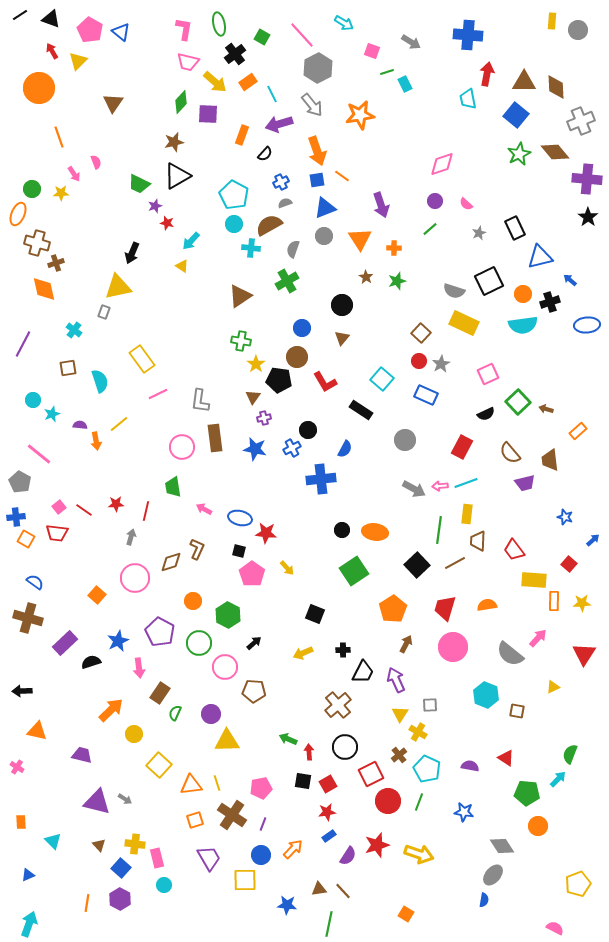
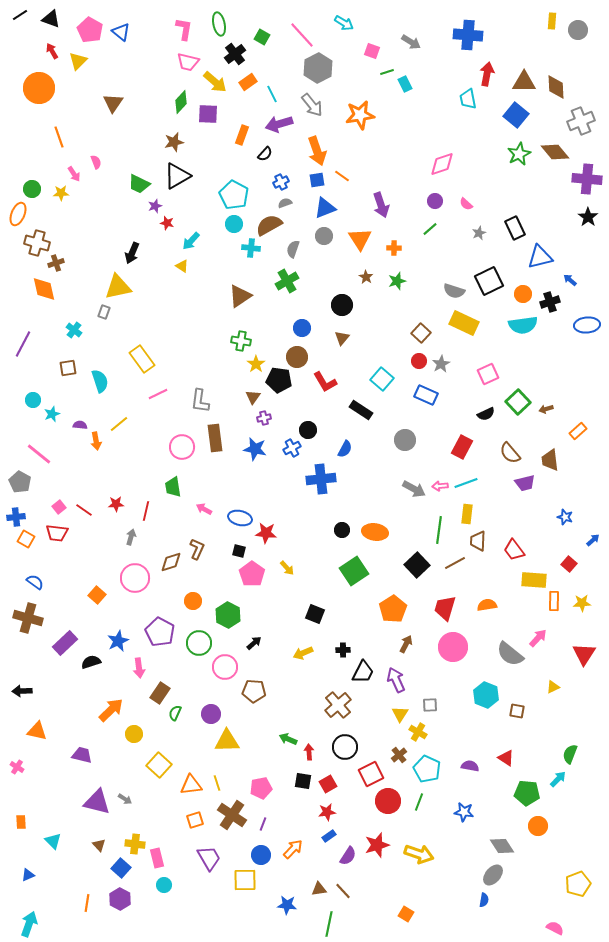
brown arrow at (546, 409): rotated 32 degrees counterclockwise
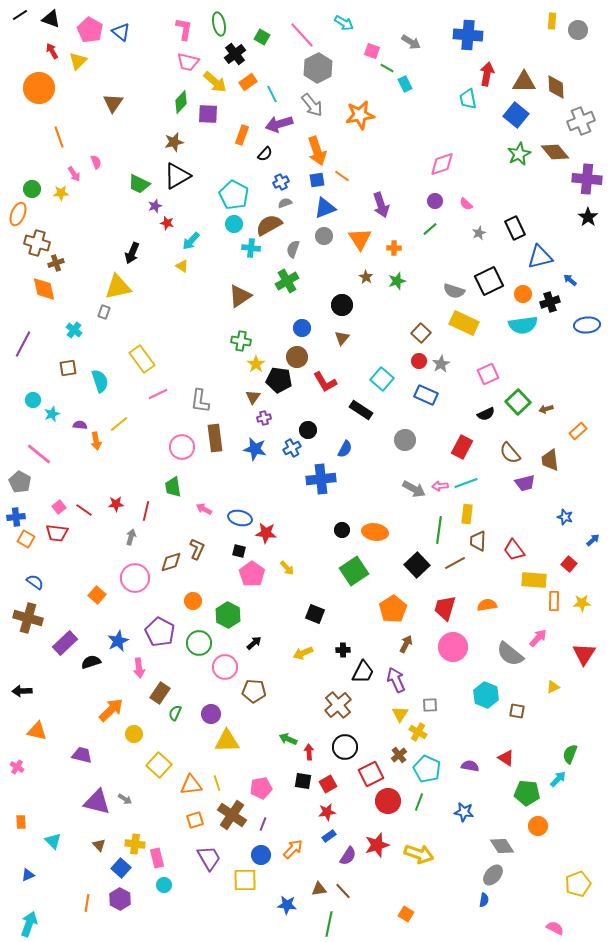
green line at (387, 72): moved 4 px up; rotated 48 degrees clockwise
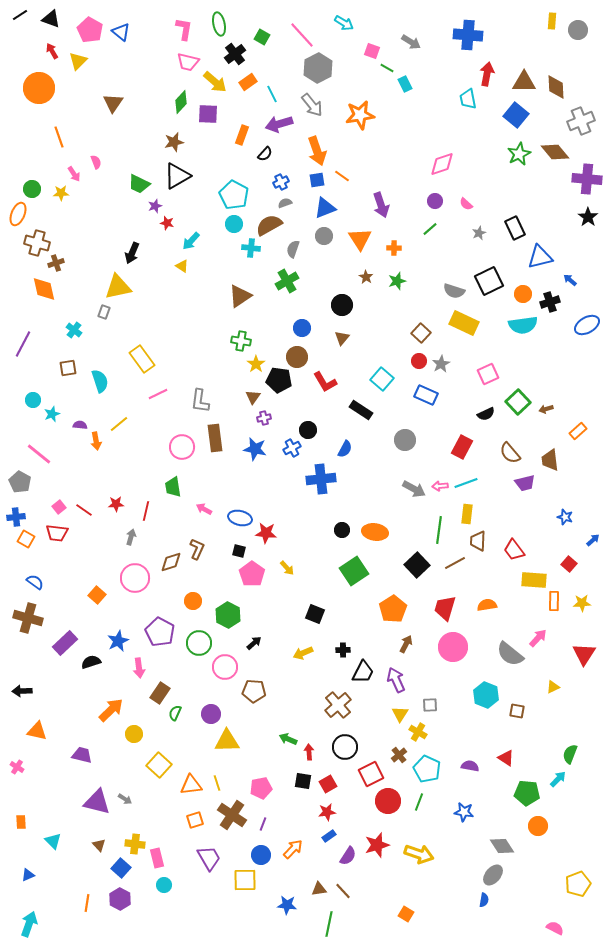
blue ellipse at (587, 325): rotated 25 degrees counterclockwise
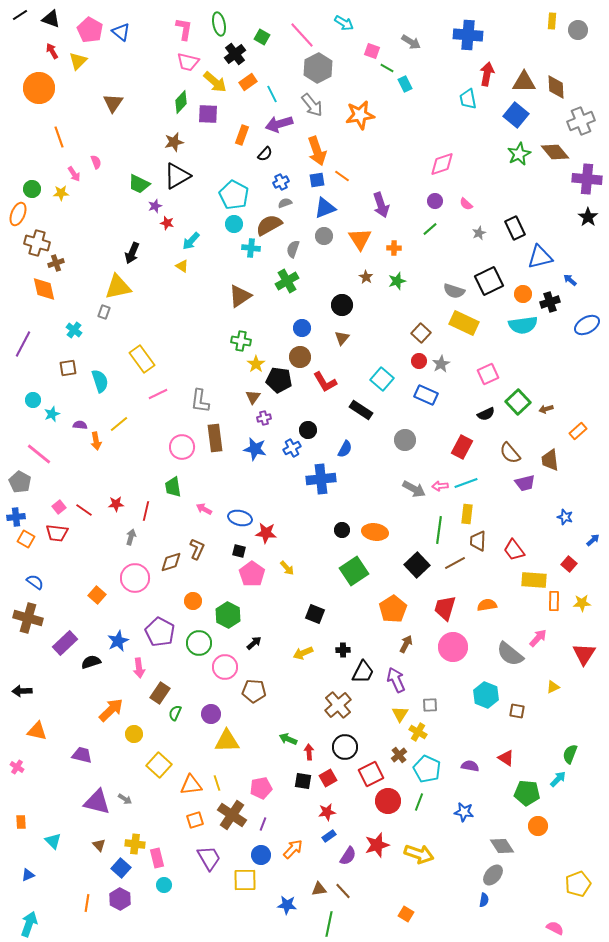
brown circle at (297, 357): moved 3 px right
red square at (328, 784): moved 6 px up
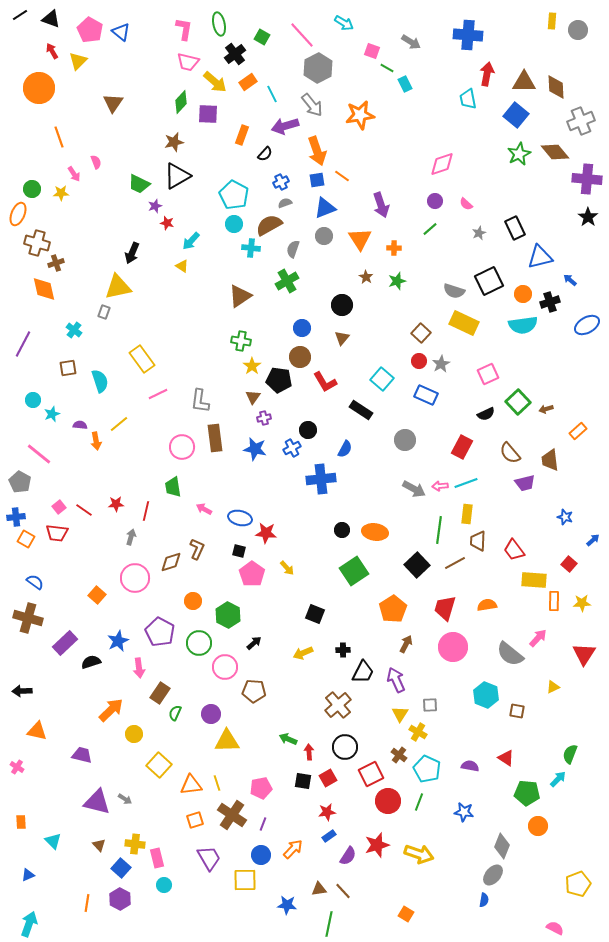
purple arrow at (279, 124): moved 6 px right, 2 px down
yellow star at (256, 364): moved 4 px left, 2 px down
brown cross at (399, 755): rotated 14 degrees counterclockwise
gray diamond at (502, 846): rotated 55 degrees clockwise
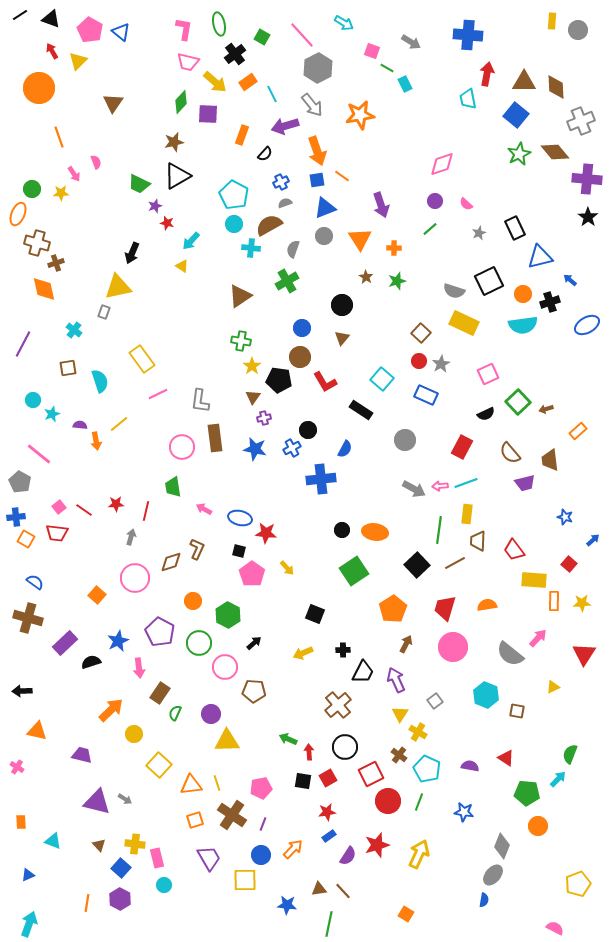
gray square at (430, 705): moved 5 px right, 4 px up; rotated 35 degrees counterclockwise
cyan triangle at (53, 841): rotated 24 degrees counterclockwise
yellow arrow at (419, 854): rotated 84 degrees counterclockwise
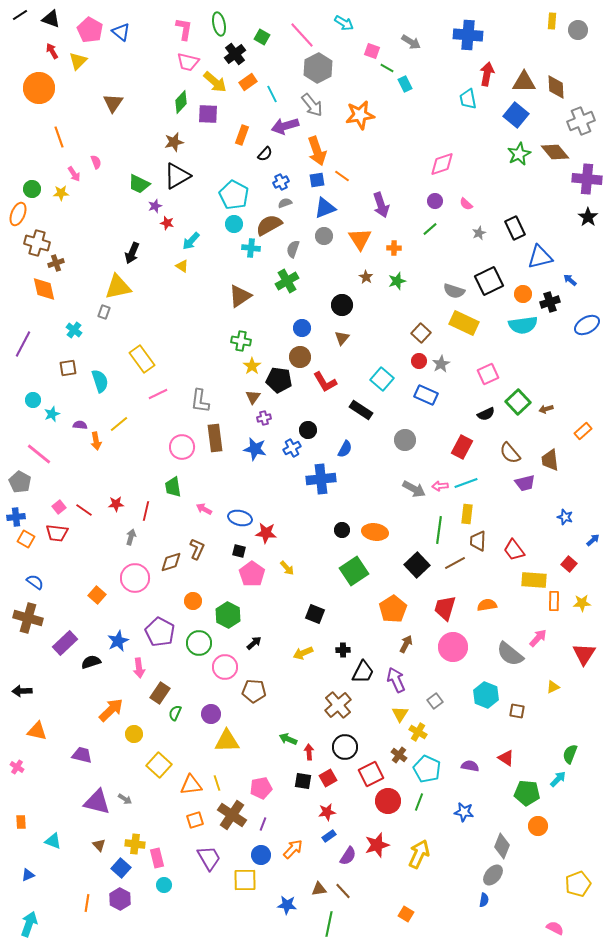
orange rectangle at (578, 431): moved 5 px right
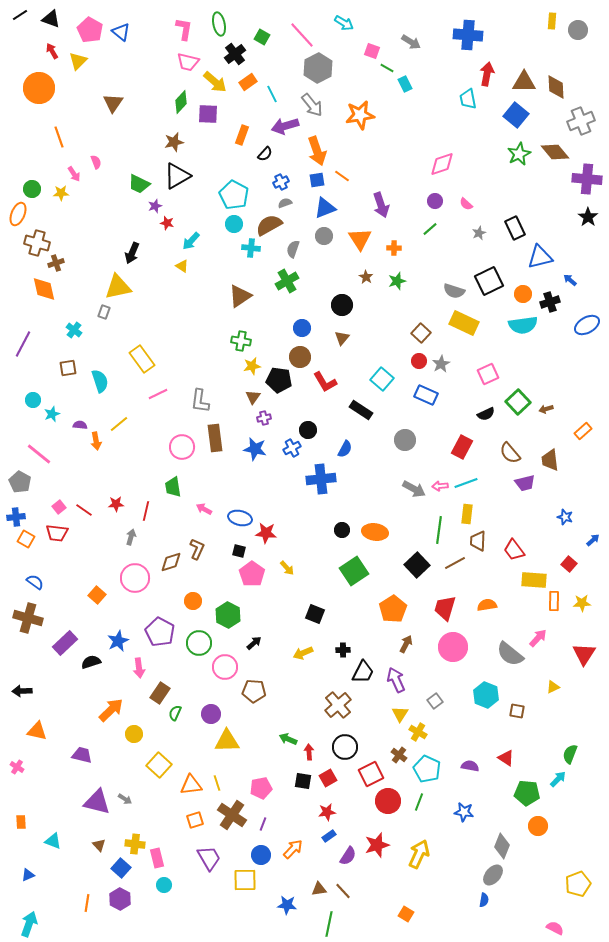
yellow star at (252, 366): rotated 24 degrees clockwise
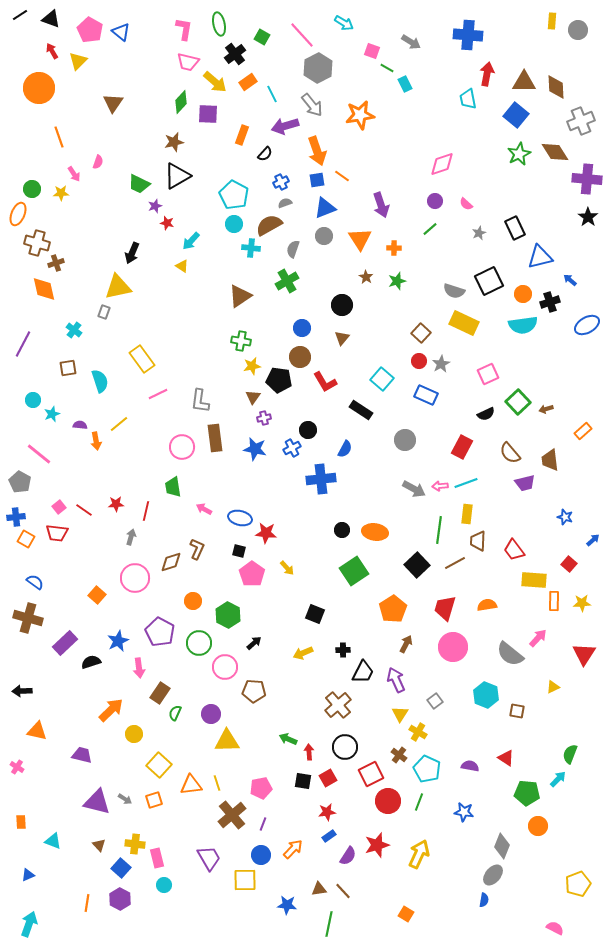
brown diamond at (555, 152): rotated 8 degrees clockwise
pink semicircle at (96, 162): moved 2 px right; rotated 40 degrees clockwise
brown cross at (232, 815): rotated 16 degrees clockwise
orange square at (195, 820): moved 41 px left, 20 px up
